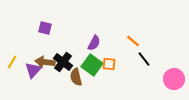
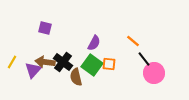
pink circle: moved 20 px left, 6 px up
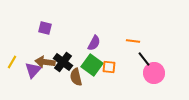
orange line: rotated 32 degrees counterclockwise
orange square: moved 3 px down
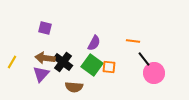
brown arrow: moved 4 px up
purple triangle: moved 8 px right, 4 px down
brown semicircle: moved 2 px left, 10 px down; rotated 72 degrees counterclockwise
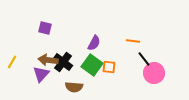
brown arrow: moved 3 px right, 2 px down
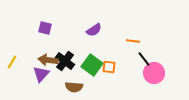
purple semicircle: moved 13 px up; rotated 28 degrees clockwise
black cross: moved 2 px right, 1 px up
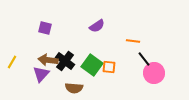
purple semicircle: moved 3 px right, 4 px up
brown semicircle: moved 1 px down
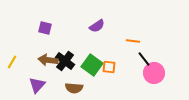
purple triangle: moved 4 px left, 11 px down
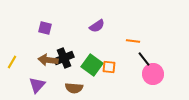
black cross: moved 1 px left, 3 px up; rotated 30 degrees clockwise
pink circle: moved 1 px left, 1 px down
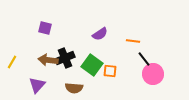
purple semicircle: moved 3 px right, 8 px down
black cross: moved 1 px right
orange square: moved 1 px right, 4 px down
